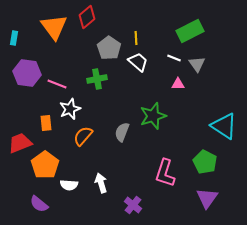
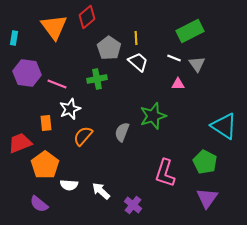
white arrow: moved 8 px down; rotated 30 degrees counterclockwise
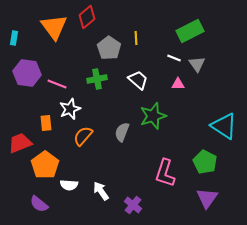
white trapezoid: moved 18 px down
white arrow: rotated 12 degrees clockwise
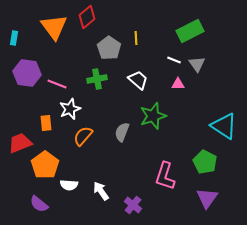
white line: moved 2 px down
pink L-shape: moved 3 px down
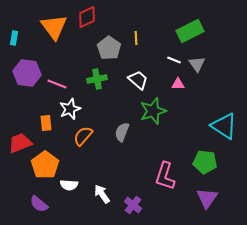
red diamond: rotated 15 degrees clockwise
green star: moved 5 px up
green pentagon: rotated 20 degrees counterclockwise
white arrow: moved 1 px right, 3 px down
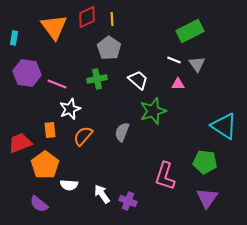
yellow line: moved 24 px left, 19 px up
orange rectangle: moved 4 px right, 7 px down
purple cross: moved 5 px left, 4 px up; rotated 18 degrees counterclockwise
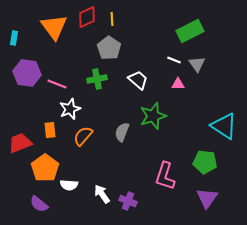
green star: moved 5 px down
orange pentagon: moved 3 px down
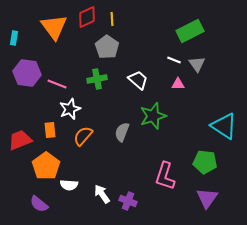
gray pentagon: moved 2 px left, 1 px up
red trapezoid: moved 3 px up
orange pentagon: moved 1 px right, 2 px up
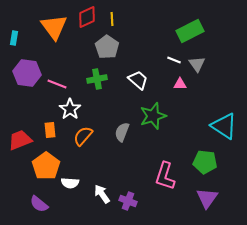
pink triangle: moved 2 px right
white star: rotated 15 degrees counterclockwise
white semicircle: moved 1 px right, 2 px up
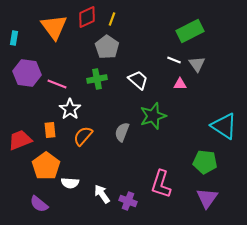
yellow line: rotated 24 degrees clockwise
pink L-shape: moved 4 px left, 8 px down
